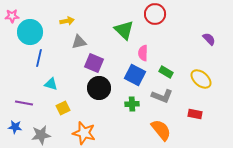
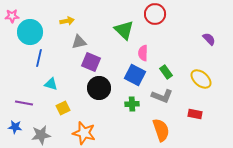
purple square: moved 3 px left, 1 px up
green rectangle: rotated 24 degrees clockwise
orange semicircle: rotated 20 degrees clockwise
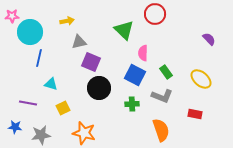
purple line: moved 4 px right
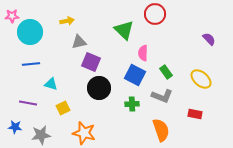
blue line: moved 8 px left, 6 px down; rotated 72 degrees clockwise
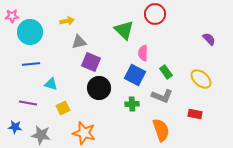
gray star: rotated 18 degrees clockwise
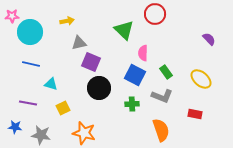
gray triangle: moved 1 px down
blue line: rotated 18 degrees clockwise
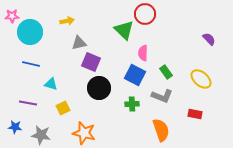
red circle: moved 10 px left
